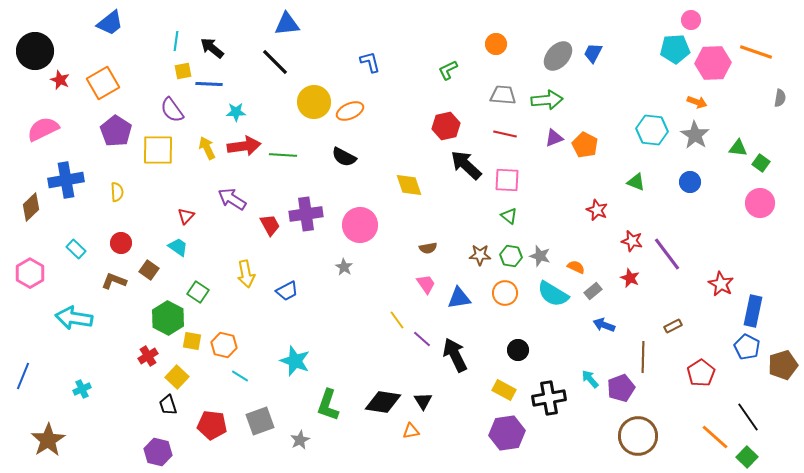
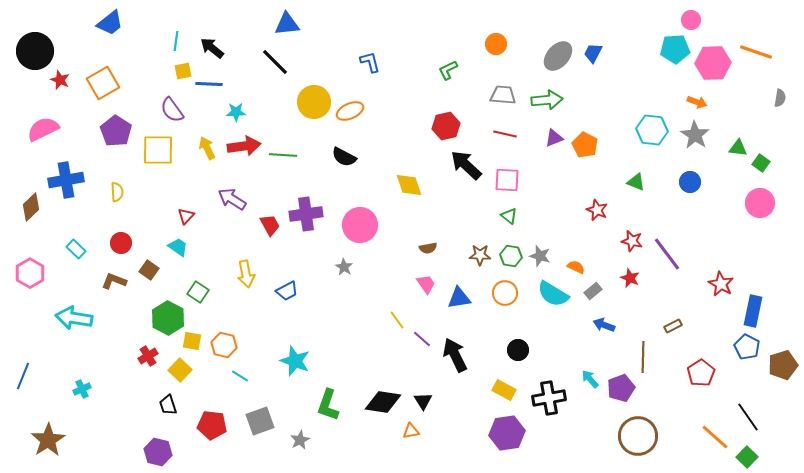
yellow square at (177, 377): moved 3 px right, 7 px up
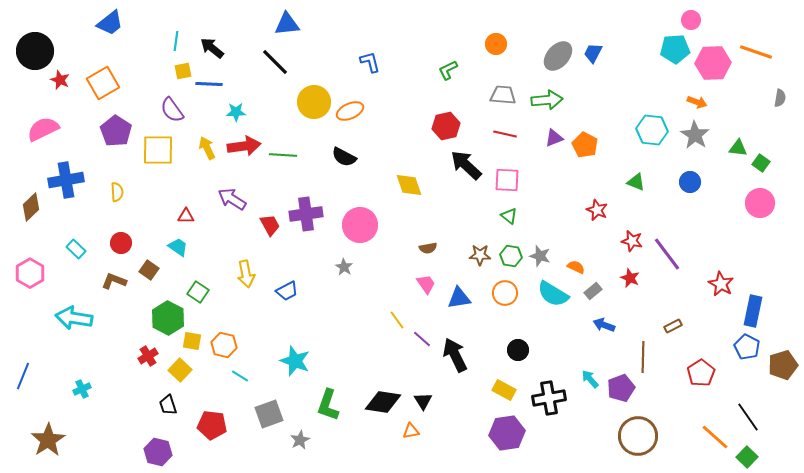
red triangle at (186, 216): rotated 48 degrees clockwise
gray square at (260, 421): moved 9 px right, 7 px up
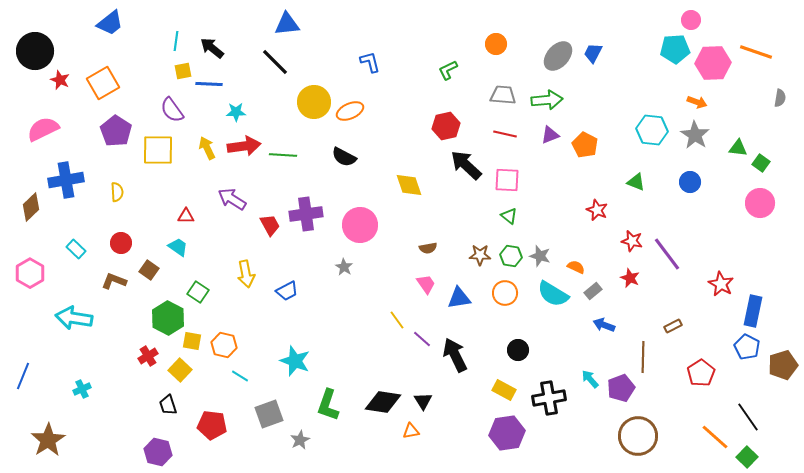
purple triangle at (554, 138): moved 4 px left, 3 px up
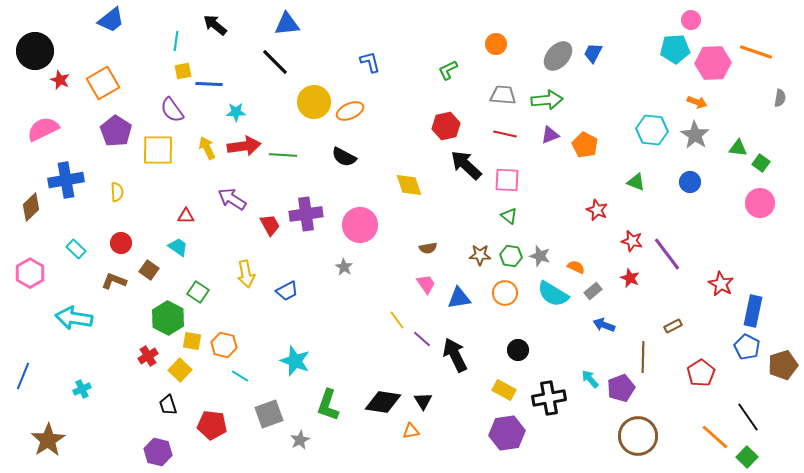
blue trapezoid at (110, 23): moved 1 px right, 3 px up
black arrow at (212, 48): moved 3 px right, 23 px up
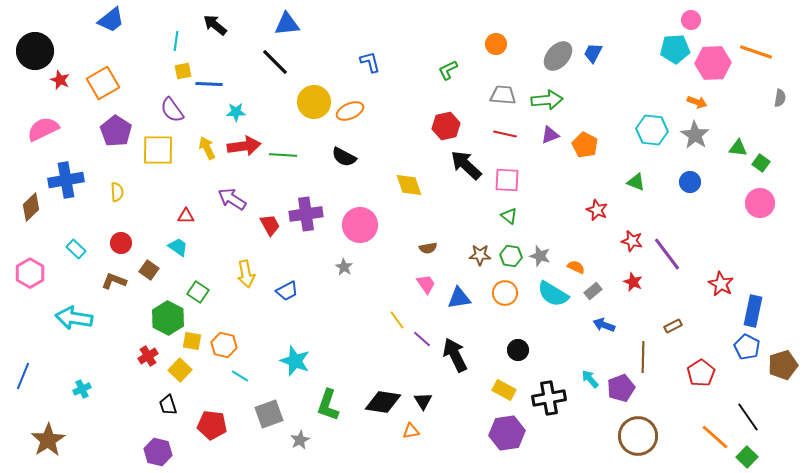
red star at (630, 278): moved 3 px right, 4 px down
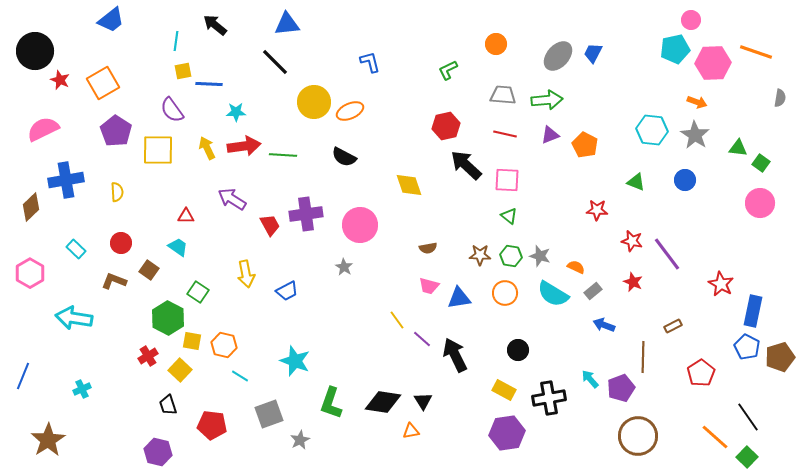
cyan pentagon at (675, 49): rotated 8 degrees counterclockwise
blue circle at (690, 182): moved 5 px left, 2 px up
red star at (597, 210): rotated 20 degrees counterclockwise
pink trapezoid at (426, 284): moved 3 px right, 2 px down; rotated 140 degrees clockwise
brown pentagon at (783, 365): moved 3 px left, 8 px up
green L-shape at (328, 405): moved 3 px right, 2 px up
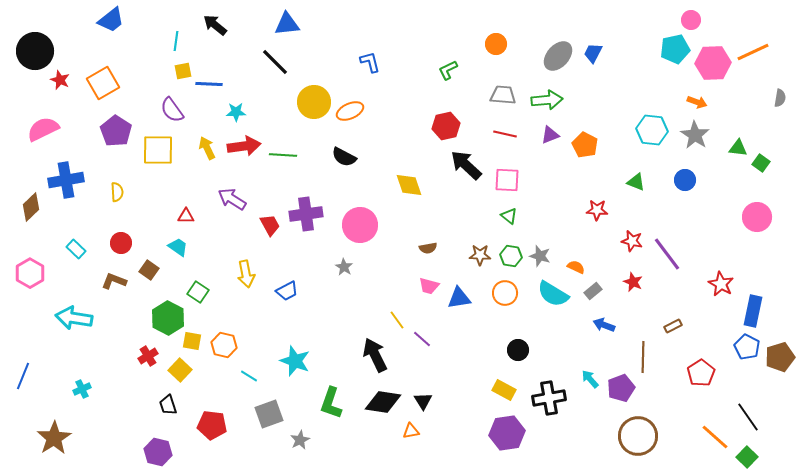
orange line at (756, 52): moved 3 px left; rotated 44 degrees counterclockwise
pink circle at (760, 203): moved 3 px left, 14 px down
black arrow at (455, 355): moved 80 px left
cyan line at (240, 376): moved 9 px right
brown star at (48, 440): moved 6 px right, 2 px up
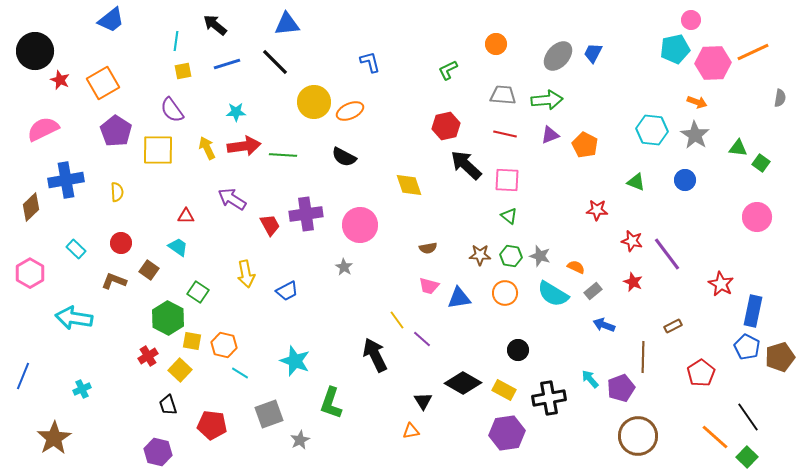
blue line at (209, 84): moved 18 px right, 20 px up; rotated 20 degrees counterclockwise
cyan line at (249, 376): moved 9 px left, 3 px up
black diamond at (383, 402): moved 80 px right, 19 px up; rotated 21 degrees clockwise
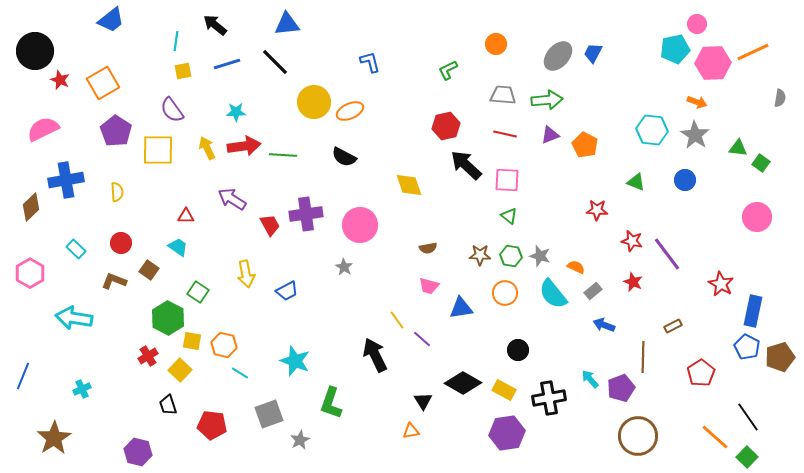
pink circle at (691, 20): moved 6 px right, 4 px down
cyan semicircle at (553, 294): rotated 20 degrees clockwise
blue triangle at (459, 298): moved 2 px right, 10 px down
purple hexagon at (158, 452): moved 20 px left
